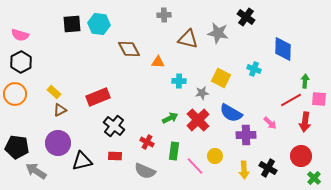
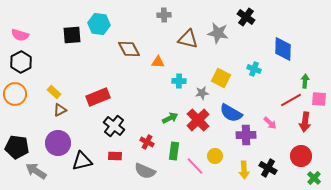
black square at (72, 24): moved 11 px down
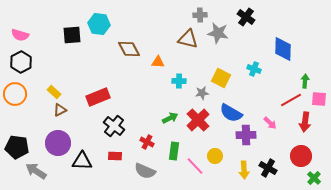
gray cross at (164, 15): moved 36 px right
black triangle at (82, 161): rotated 15 degrees clockwise
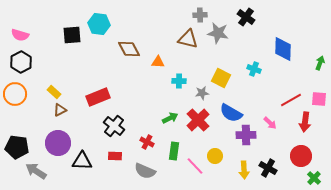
green arrow at (305, 81): moved 15 px right, 18 px up; rotated 16 degrees clockwise
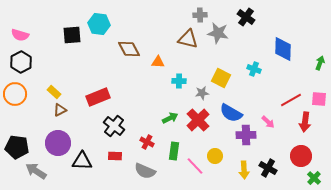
pink arrow at (270, 123): moved 2 px left, 1 px up
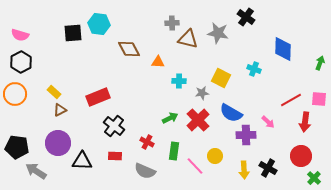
gray cross at (200, 15): moved 28 px left, 8 px down
black square at (72, 35): moved 1 px right, 2 px up
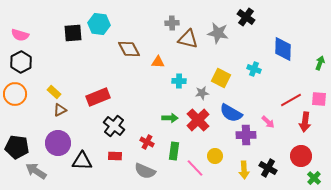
green arrow at (170, 118): rotated 28 degrees clockwise
pink line at (195, 166): moved 2 px down
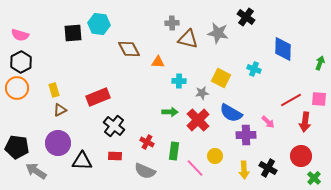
yellow rectangle at (54, 92): moved 2 px up; rotated 32 degrees clockwise
orange circle at (15, 94): moved 2 px right, 6 px up
green arrow at (170, 118): moved 6 px up
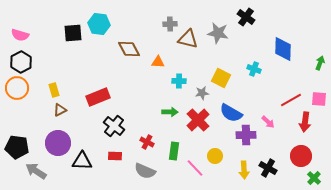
gray cross at (172, 23): moved 2 px left, 1 px down
